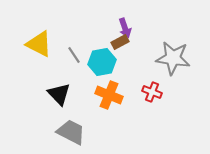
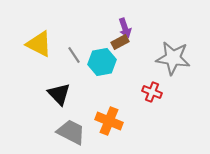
orange cross: moved 26 px down
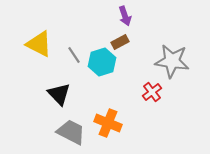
purple arrow: moved 12 px up
gray star: moved 1 px left, 3 px down
cyan hexagon: rotated 8 degrees counterclockwise
red cross: rotated 30 degrees clockwise
orange cross: moved 1 px left, 2 px down
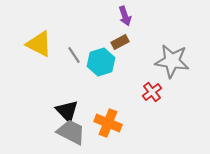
cyan hexagon: moved 1 px left
black triangle: moved 8 px right, 17 px down
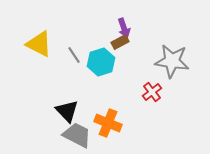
purple arrow: moved 1 px left, 12 px down
gray trapezoid: moved 6 px right, 3 px down
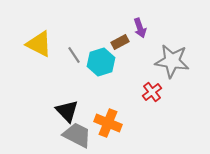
purple arrow: moved 16 px right
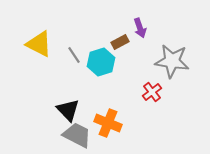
black triangle: moved 1 px right, 1 px up
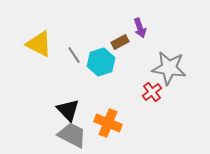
gray star: moved 3 px left, 7 px down
gray trapezoid: moved 5 px left
